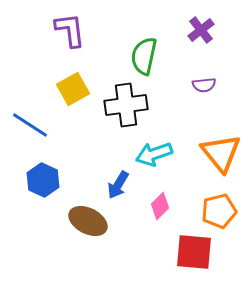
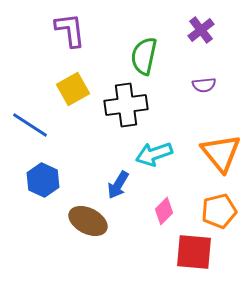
pink diamond: moved 4 px right, 5 px down
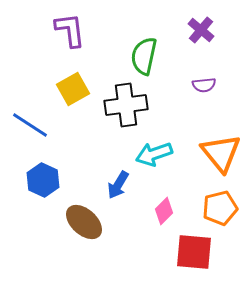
purple cross: rotated 12 degrees counterclockwise
orange pentagon: moved 1 px right, 3 px up
brown ellipse: moved 4 px left, 1 px down; rotated 15 degrees clockwise
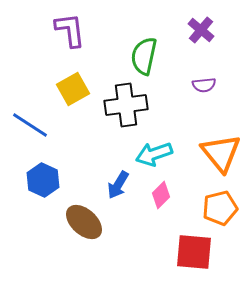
pink diamond: moved 3 px left, 16 px up
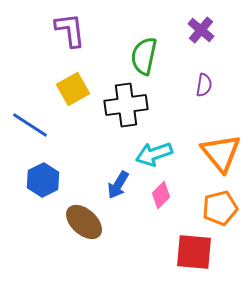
purple semicircle: rotated 75 degrees counterclockwise
blue hexagon: rotated 8 degrees clockwise
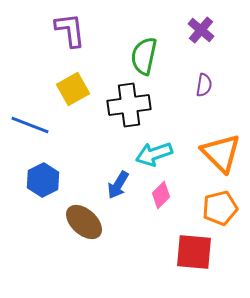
black cross: moved 3 px right
blue line: rotated 12 degrees counterclockwise
orange triangle: rotated 6 degrees counterclockwise
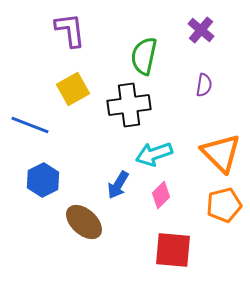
orange pentagon: moved 4 px right, 3 px up
red square: moved 21 px left, 2 px up
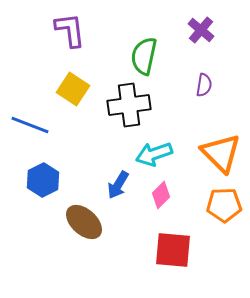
yellow square: rotated 28 degrees counterclockwise
orange pentagon: rotated 12 degrees clockwise
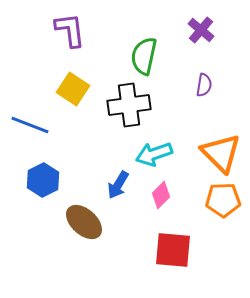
orange pentagon: moved 1 px left, 5 px up
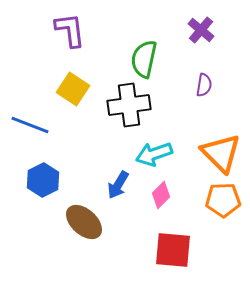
green semicircle: moved 3 px down
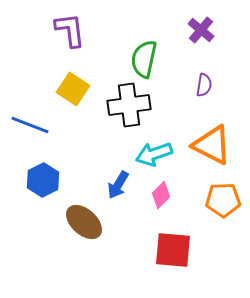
orange triangle: moved 9 px left, 8 px up; rotated 18 degrees counterclockwise
